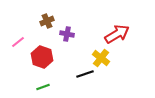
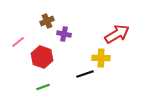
purple cross: moved 3 px left
yellow cross: rotated 36 degrees counterclockwise
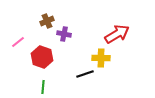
green line: rotated 64 degrees counterclockwise
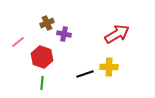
brown cross: moved 2 px down
yellow cross: moved 8 px right, 9 px down
green line: moved 1 px left, 4 px up
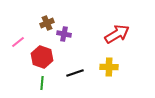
black line: moved 10 px left, 1 px up
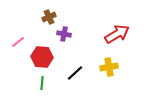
brown cross: moved 2 px right, 6 px up
red hexagon: rotated 15 degrees counterclockwise
yellow cross: rotated 12 degrees counterclockwise
black line: rotated 24 degrees counterclockwise
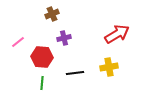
brown cross: moved 3 px right, 3 px up
purple cross: moved 4 px down; rotated 24 degrees counterclockwise
black line: rotated 36 degrees clockwise
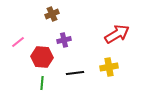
purple cross: moved 2 px down
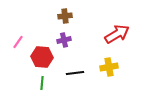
brown cross: moved 13 px right, 2 px down; rotated 16 degrees clockwise
pink line: rotated 16 degrees counterclockwise
